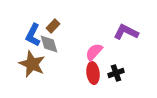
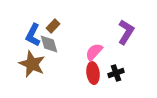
purple L-shape: rotated 95 degrees clockwise
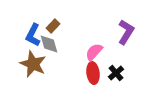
brown star: moved 1 px right
black cross: rotated 21 degrees counterclockwise
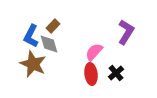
blue L-shape: moved 2 px left, 1 px down
red ellipse: moved 2 px left, 1 px down
